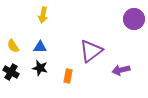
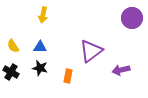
purple circle: moved 2 px left, 1 px up
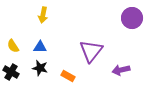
purple triangle: rotated 15 degrees counterclockwise
orange rectangle: rotated 72 degrees counterclockwise
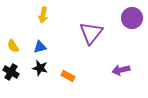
blue triangle: rotated 16 degrees counterclockwise
purple triangle: moved 18 px up
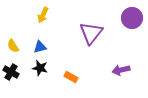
yellow arrow: rotated 14 degrees clockwise
orange rectangle: moved 3 px right, 1 px down
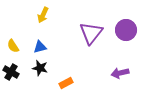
purple circle: moved 6 px left, 12 px down
purple arrow: moved 1 px left, 3 px down
orange rectangle: moved 5 px left, 6 px down; rotated 56 degrees counterclockwise
